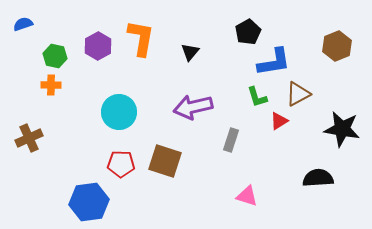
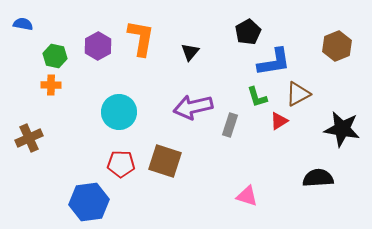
blue semicircle: rotated 30 degrees clockwise
gray rectangle: moved 1 px left, 15 px up
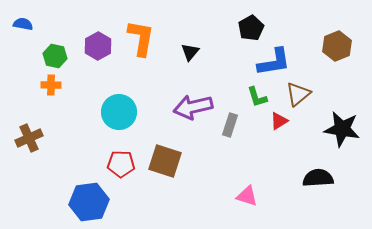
black pentagon: moved 3 px right, 4 px up
brown triangle: rotated 12 degrees counterclockwise
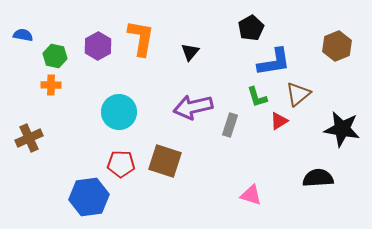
blue semicircle: moved 11 px down
pink triangle: moved 4 px right, 1 px up
blue hexagon: moved 5 px up
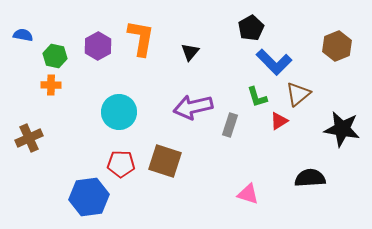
blue L-shape: rotated 54 degrees clockwise
black semicircle: moved 8 px left
pink triangle: moved 3 px left, 1 px up
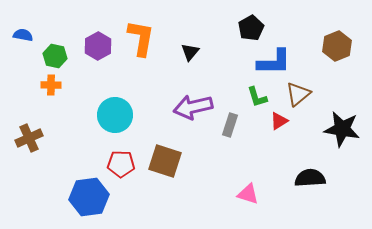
blue L-shape: rotated 45 degrees counterclockwise
cyan circle: moved 4 px left, 3 px down
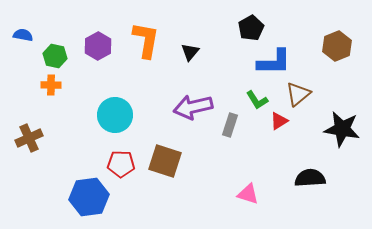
orange L-shape: moved 5 px right, 2 px down
green L-shape: moved 3 px down; rotated 15 degrees counterclockwise
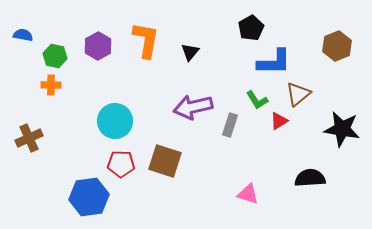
cyan circle: moved 6 px down
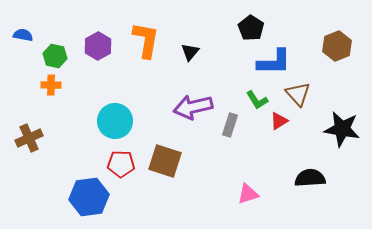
black pentagon: rotated 10 degrees counterclockwise
brown triangle: rotated 32 degrees counterclockwise
pink triangle: rotated 35 degrees counterclockwise
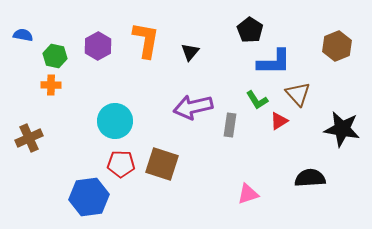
black pentagon: moved 1 px left, 2 px down
gray rectangle: rotated 10 degrees counterclockwise
brown square: moved 3 px left, 3 px down
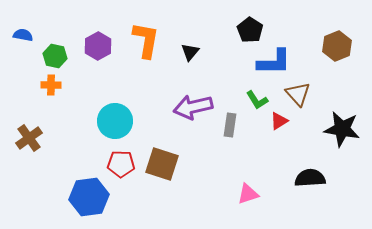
brown cross: rotated 12 degrees counterclockwise
